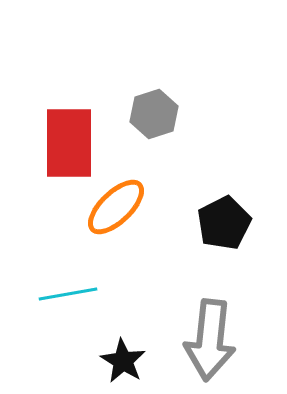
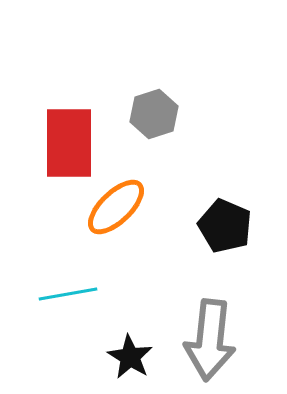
black pentagon: moved 1 px right, 3 px down; rotated 22 degrees counterclockwise
black star: moved 7 px right, 4 px up
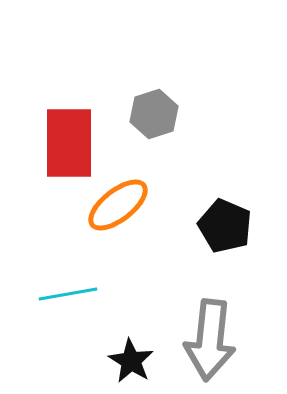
orange ellipse: moved 2 px right, 2 px up; rotated 6 degrees clockwise
black star: moved 1 px right, 4 px down
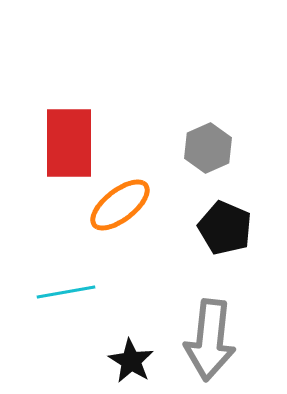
gray hexagon: moved 54 px right, 34 px down; rotated 6 degrees counterclockwise
orange ellipse: moved 2 px right
black pentagon: moved 2 px down
cyan line: moved 2 px left, 2 px up
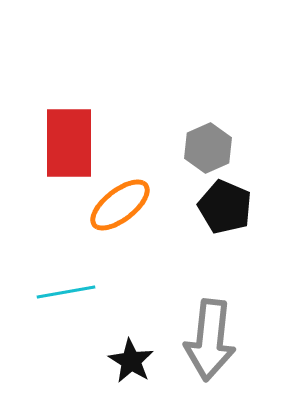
black pentagon: moved 21 px up
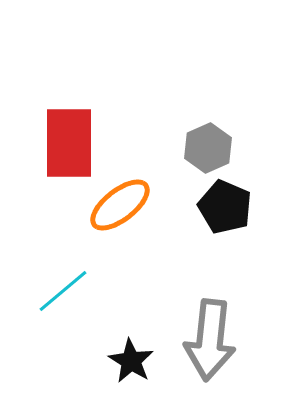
cyan line: moved 3 px left, 1 px up; rotated 30 degrees counterclockwise
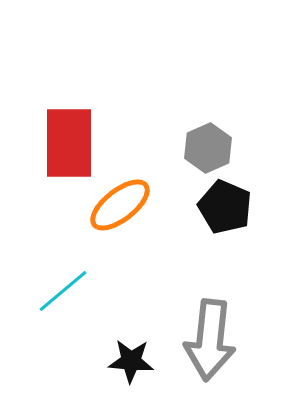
black star: rotated 27 degrees counterclockwise
